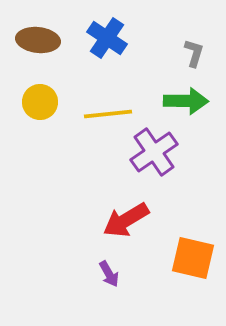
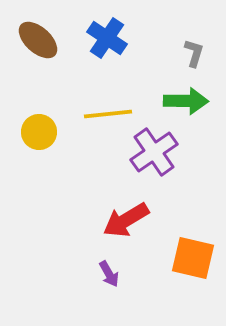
brown ellipse: rotated 36 degrees clockwise
yellow circle: moved 1 px left, 30 px down
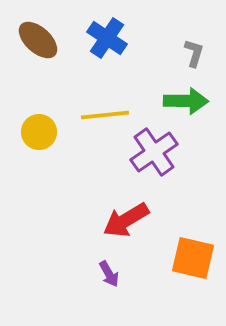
yellow line: moved 3 px left, 1 px down
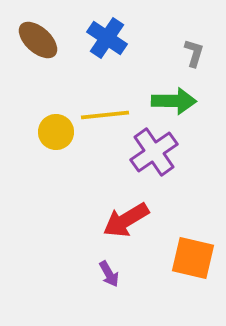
green arrow: moved 12 px left
yellow circle: moved 17 px right
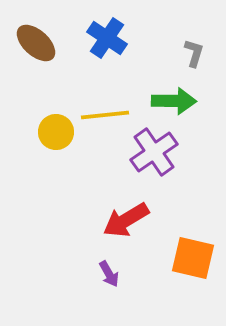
brown ellipse: moved 2 px left, 3 px down
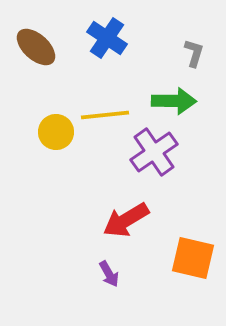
brown ellipse: moved 4 px down
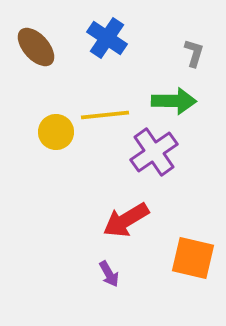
brown ellipse: rotated 6 degrees clockwise
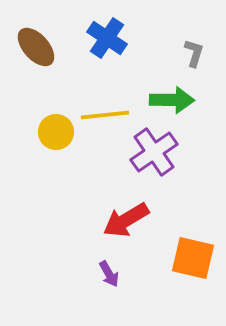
green arrow: moved 2 px left, 1 px up
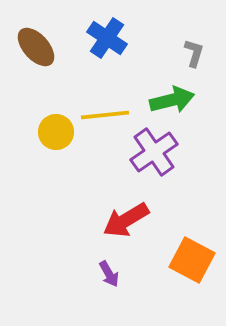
green arrow: rotated 15 degrees counterclockwise
orange square: moved 1 px left, 2 px down; rotated 15 degrees clockwise
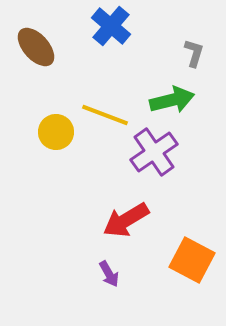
blue cross: moved 4 px right, 12 px up; rotated 6 degrees clockwise
yellow line: rotated 27 degrees clockwise
